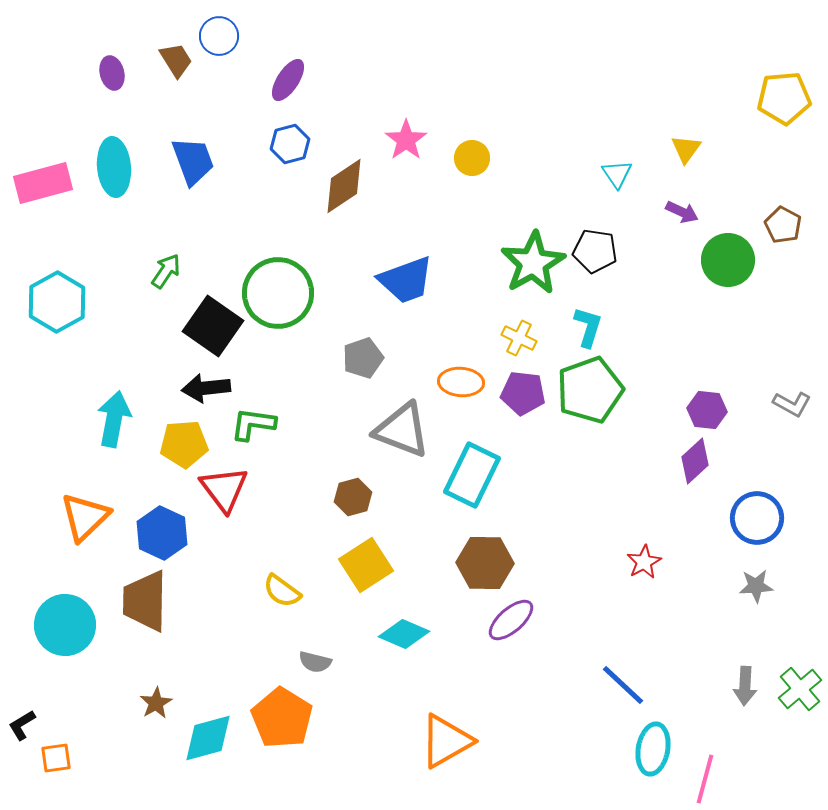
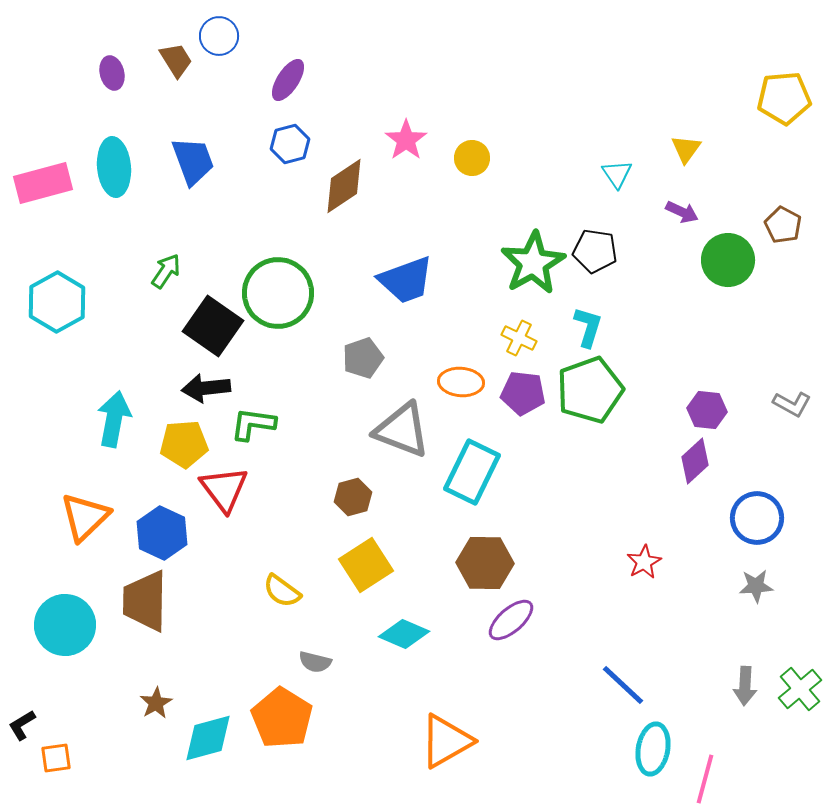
cyan rectangle at (472, 475): moved 3 px up
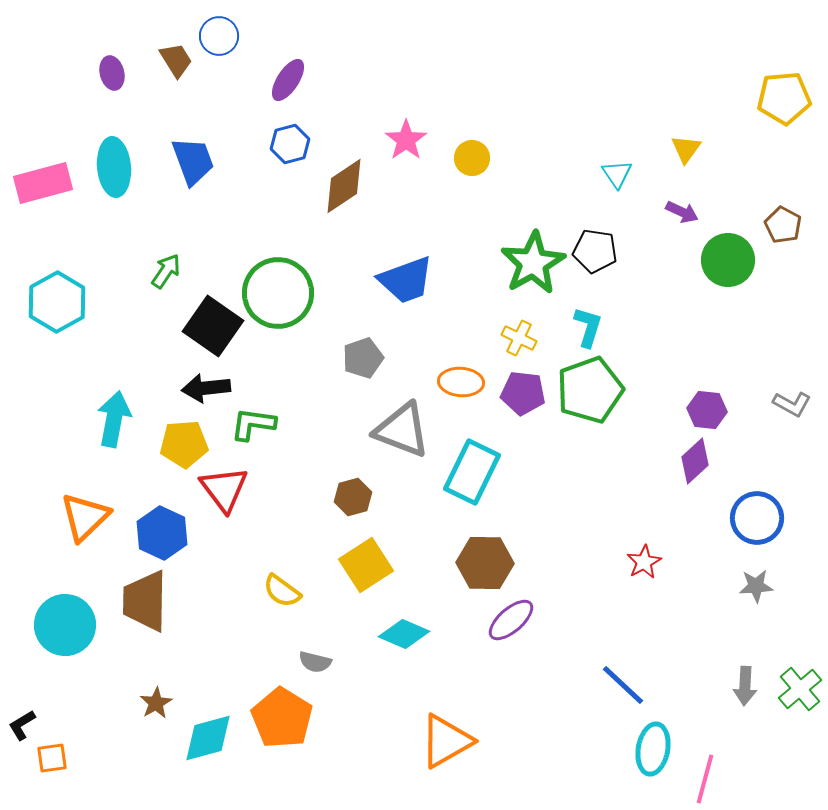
orange square at (56, 758): moved 4 px left
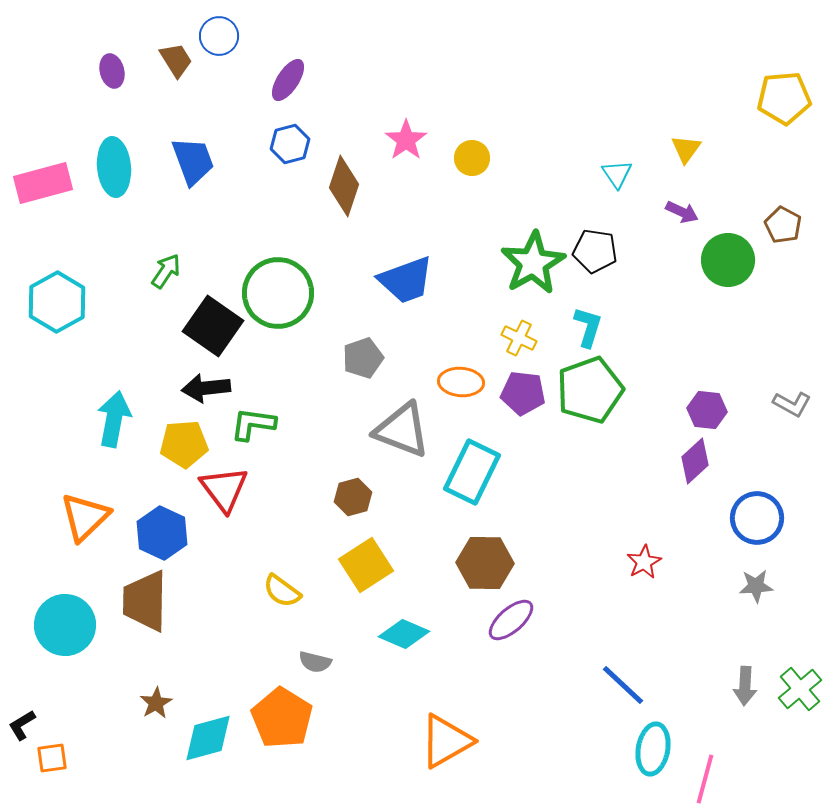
purple ellipse at (112, 73): moved 2 px up
brown diamond at (344, 186): rotated 38 degrees counterclockwise
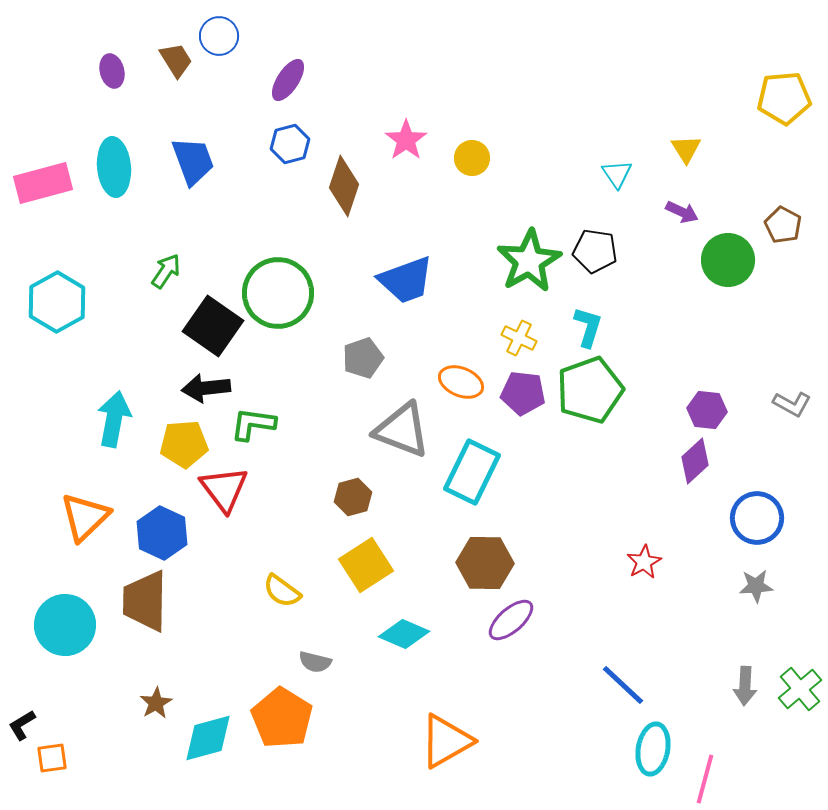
yellow triangle at (686, 149): rotated 8 degrees counterclockwise
green star at (533, 263): moved 4 px left, 2 px up
orange ellipse at (461, 382): rotated 18 degrees clockwise
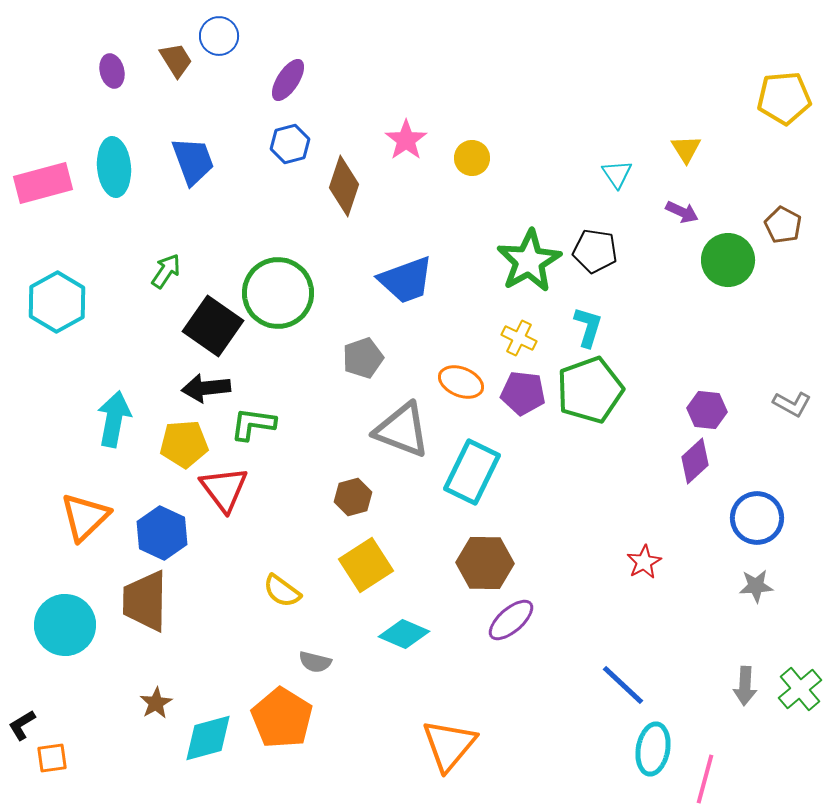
orange triangle at (446, 741): moved 3 px right, 4 px down; rotated 20 degrees counterclockwise
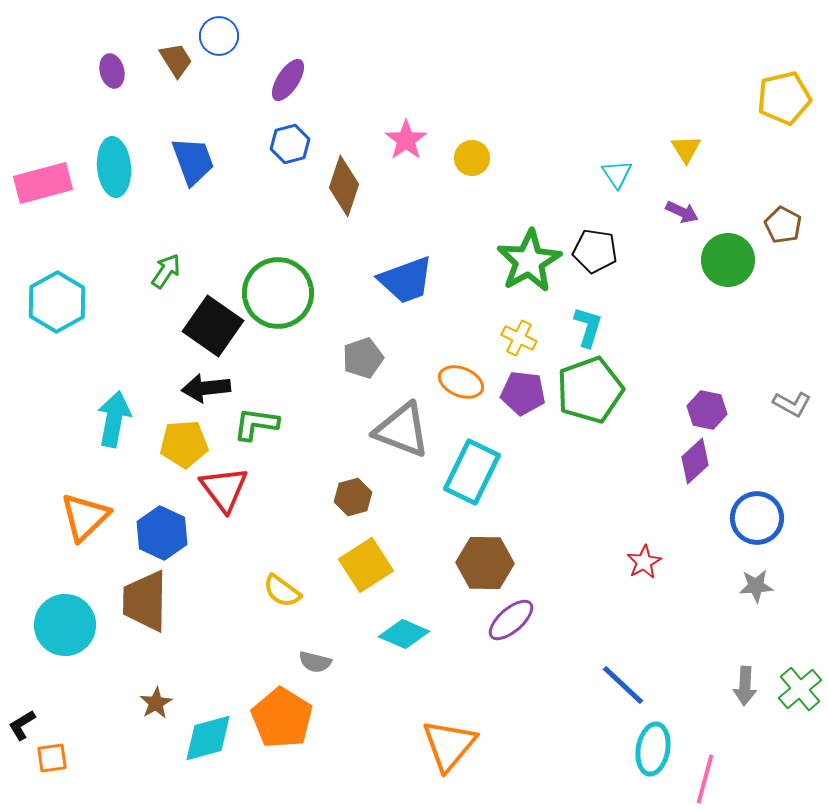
yellow pentagon at (784, 98): rotated 8 degrees counterclockwise
purple hexagon at (707, 410): rotated 6 degrees clockwise
green L-shape at (253, 424): moved 3 px right
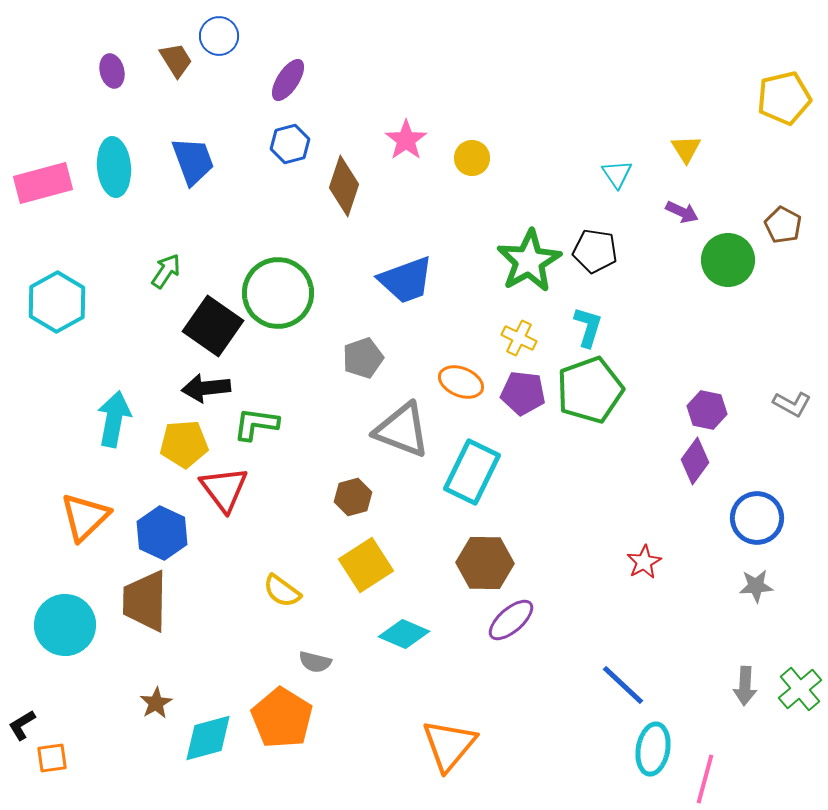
purple diamond at (695, 461): rotated 12 degrees counterclockwise
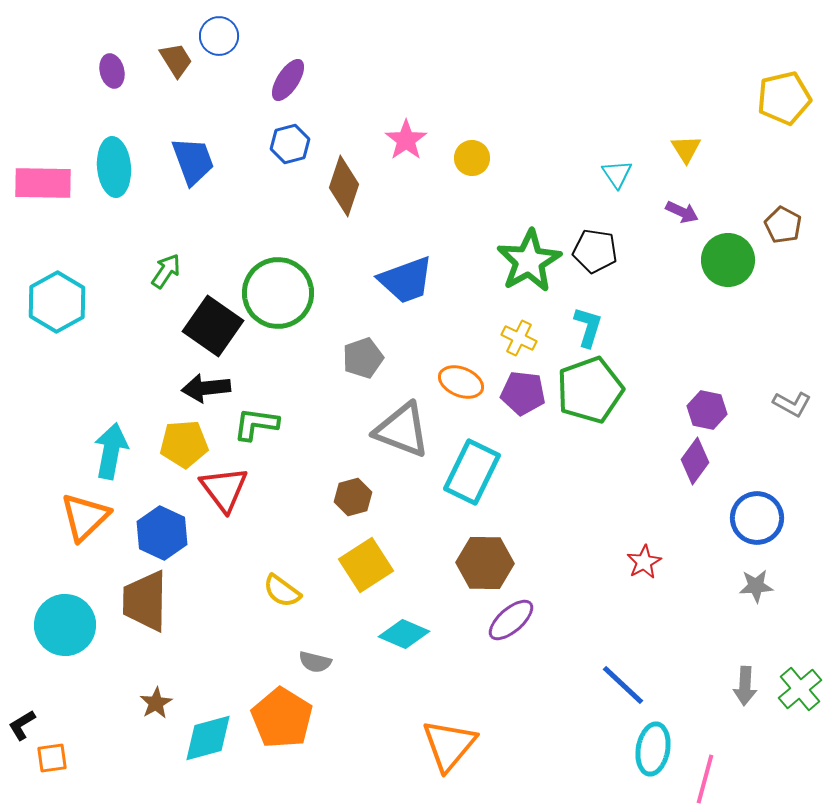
pink rectangle at (43, 183): rotated 16 degrees clockwise
cyan arrow at (114, 419): moved 3 px left, 32 px down
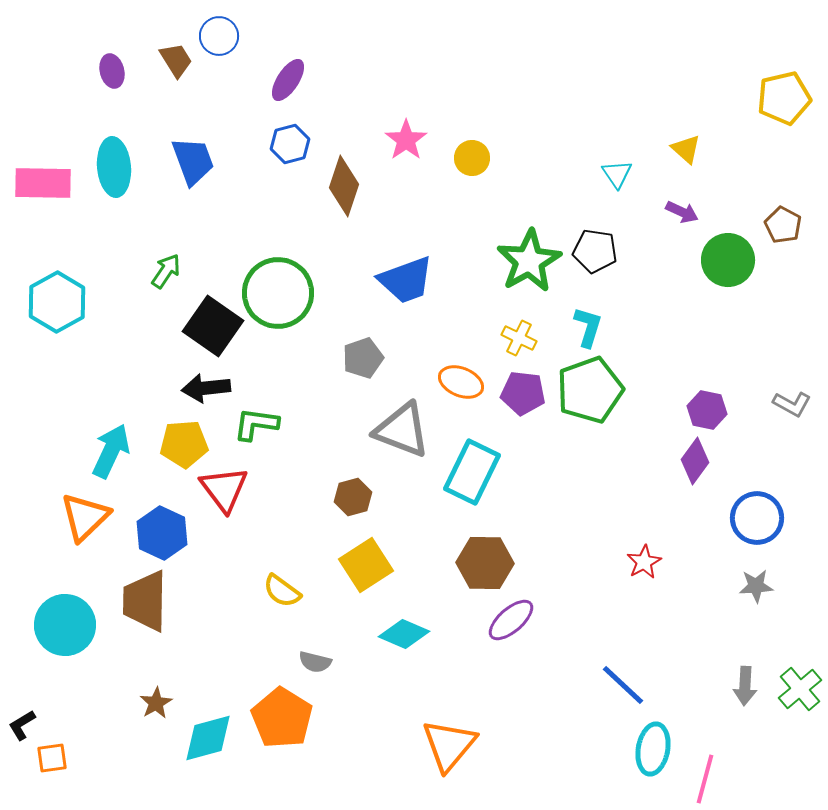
yellow triangle at (686, 149): rotated 16 degrees counterclockwise
cyan arrow at (111, 451): rotated 14 degrees clockwise
